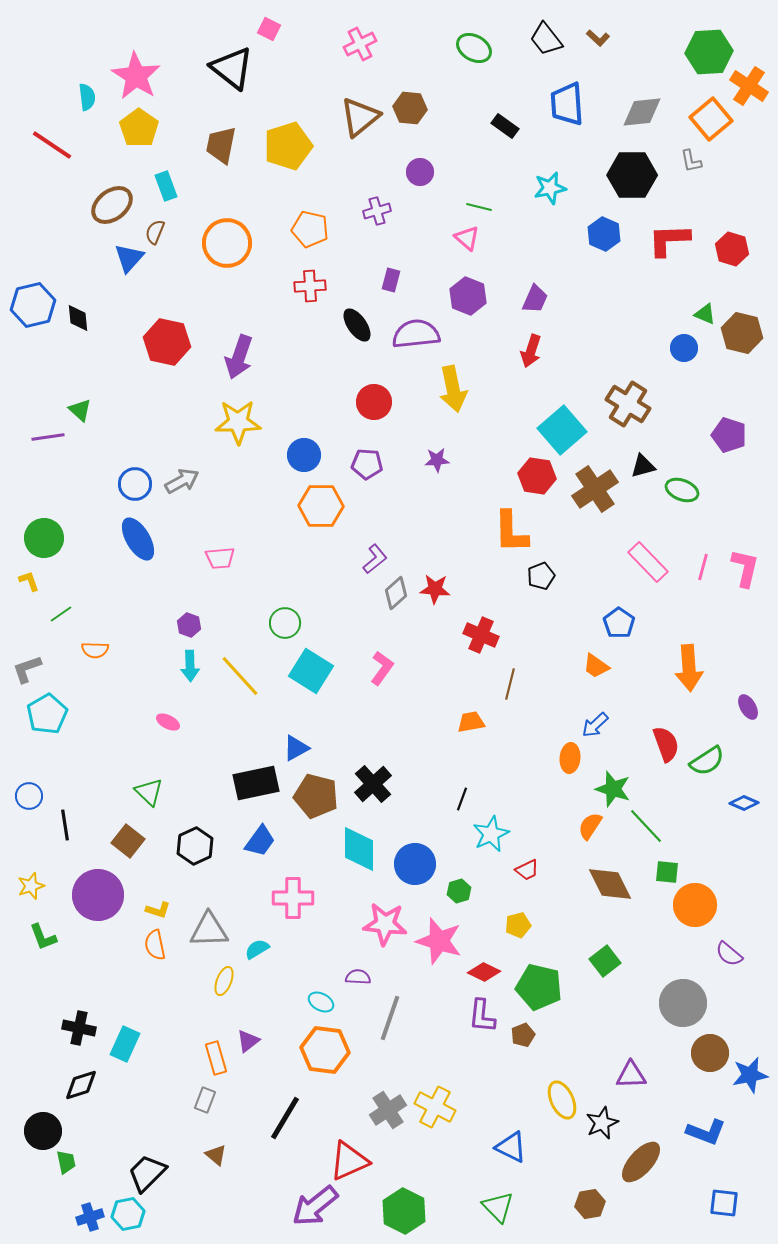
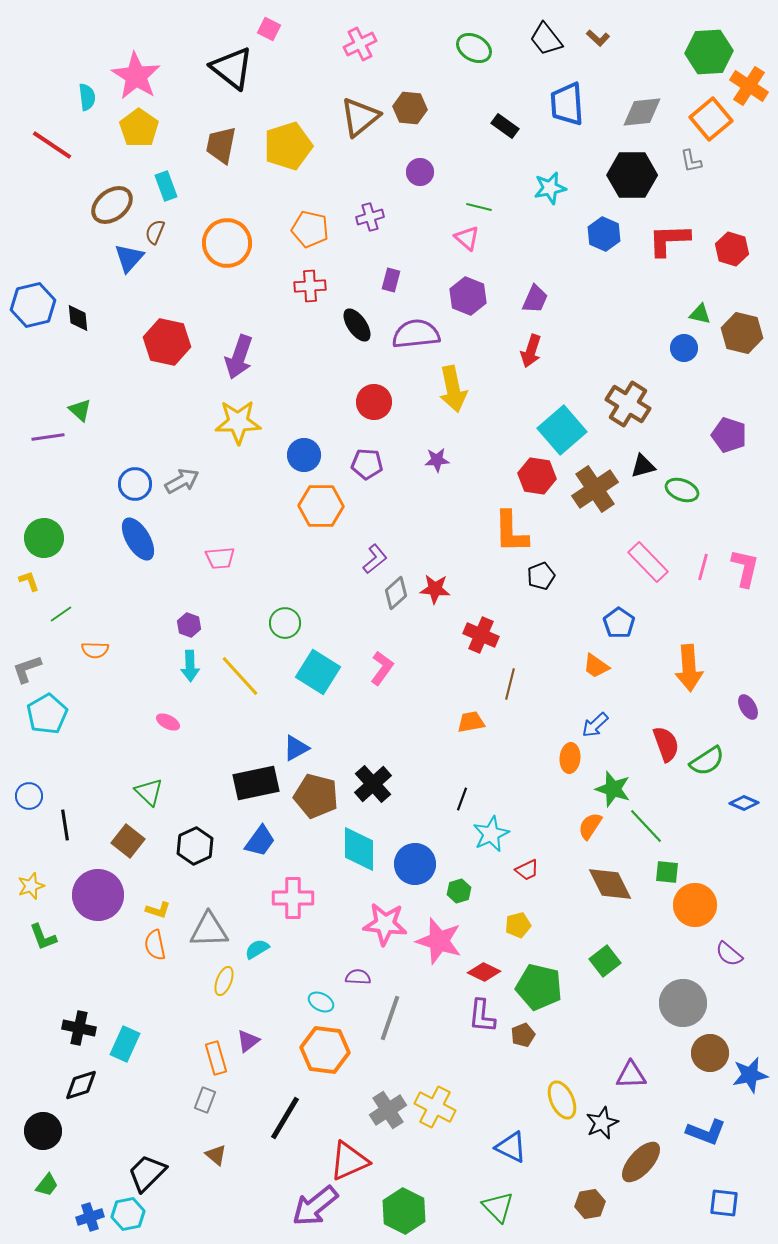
purple cross at (377, 211): moved 7 px left, 6 px down
green triangle at (705, 314): moved 5 px left; rotated 10 degrees counterclockwise
cyan square at (311, 671): moved 7 px right, 1 px down
green trapezoid at (66, 1162): moved 19 px left, 23 px down; rotated 50 degrees clockwise
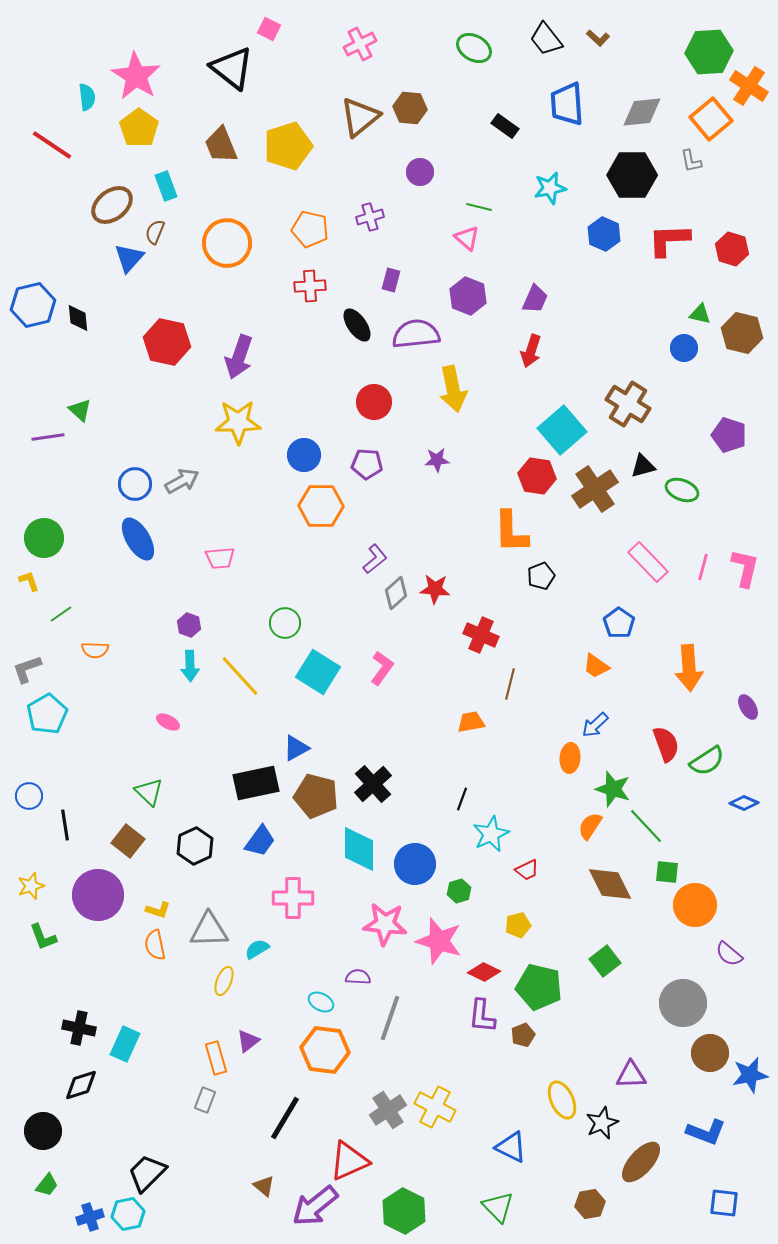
brown trapezoid at (221, 145): rotated 33 degrees counterclockwise
brown triangle at (216, 1155): moved 48 px right, 31 px down
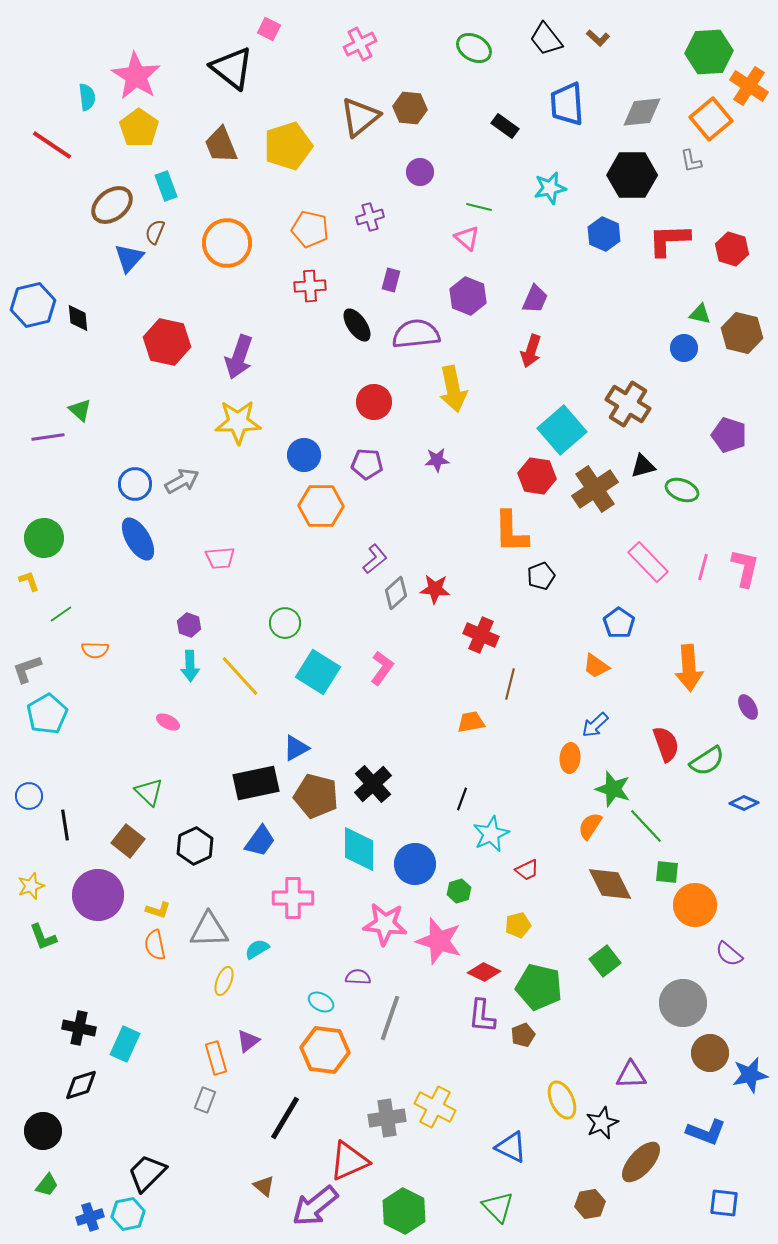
gray cross at (388, 1110): moved 1 px left, 8 px down; rotated 24 degrees clockwise
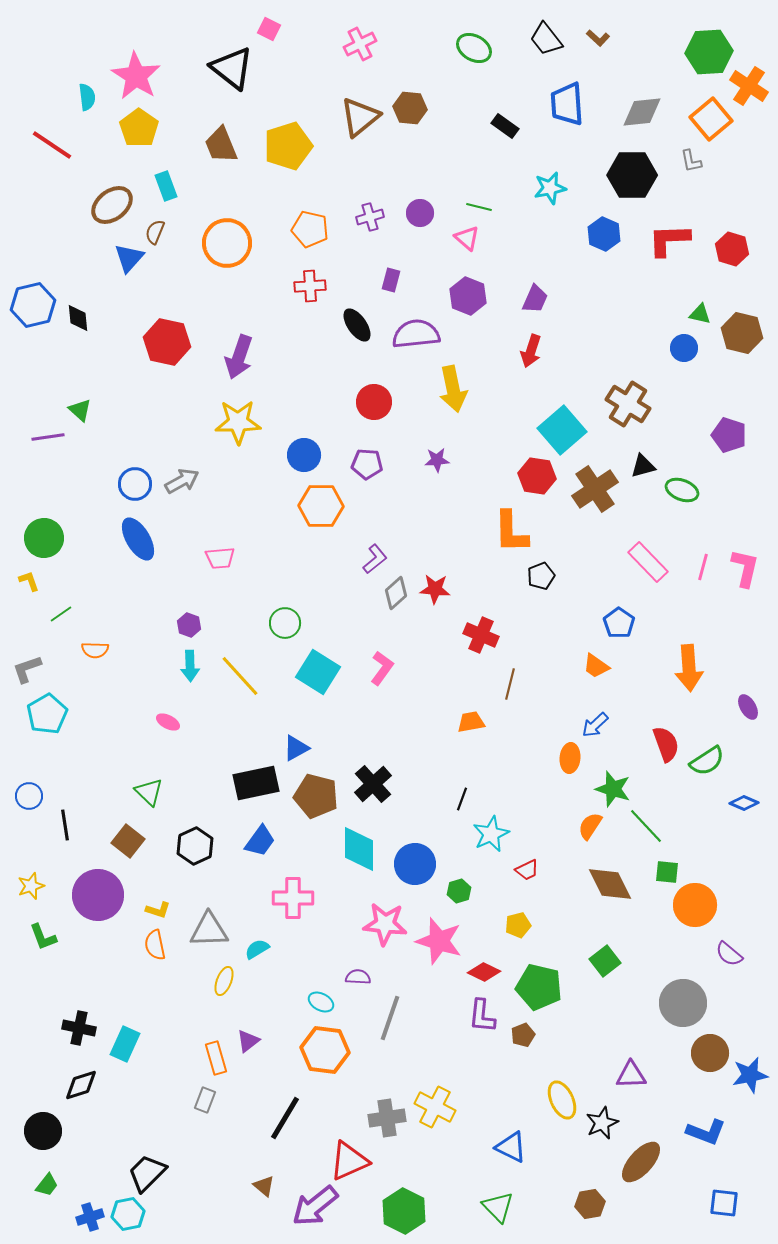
purple circle at (420, 172): moved 41 px down
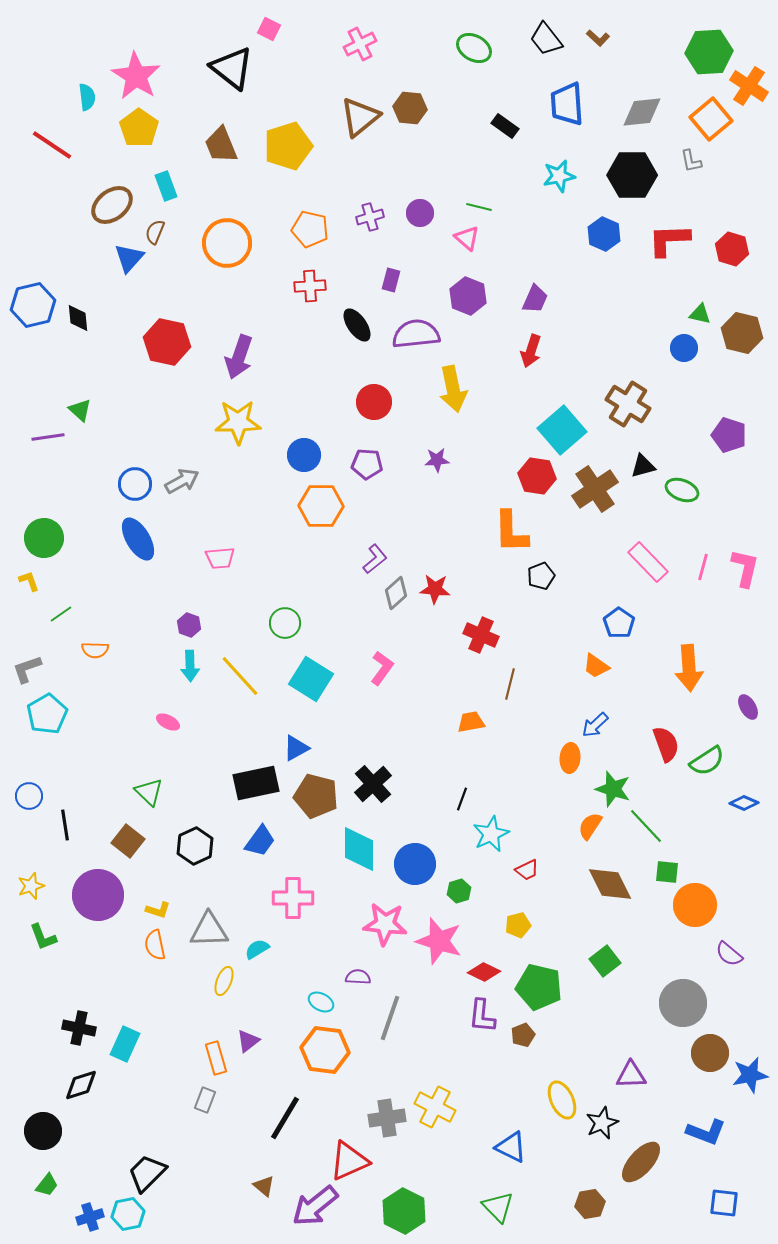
cyan star at (550, 188): moved 9 px right, 12 px up
cyan square at (318, 672): moved 7 px left, 7 px down
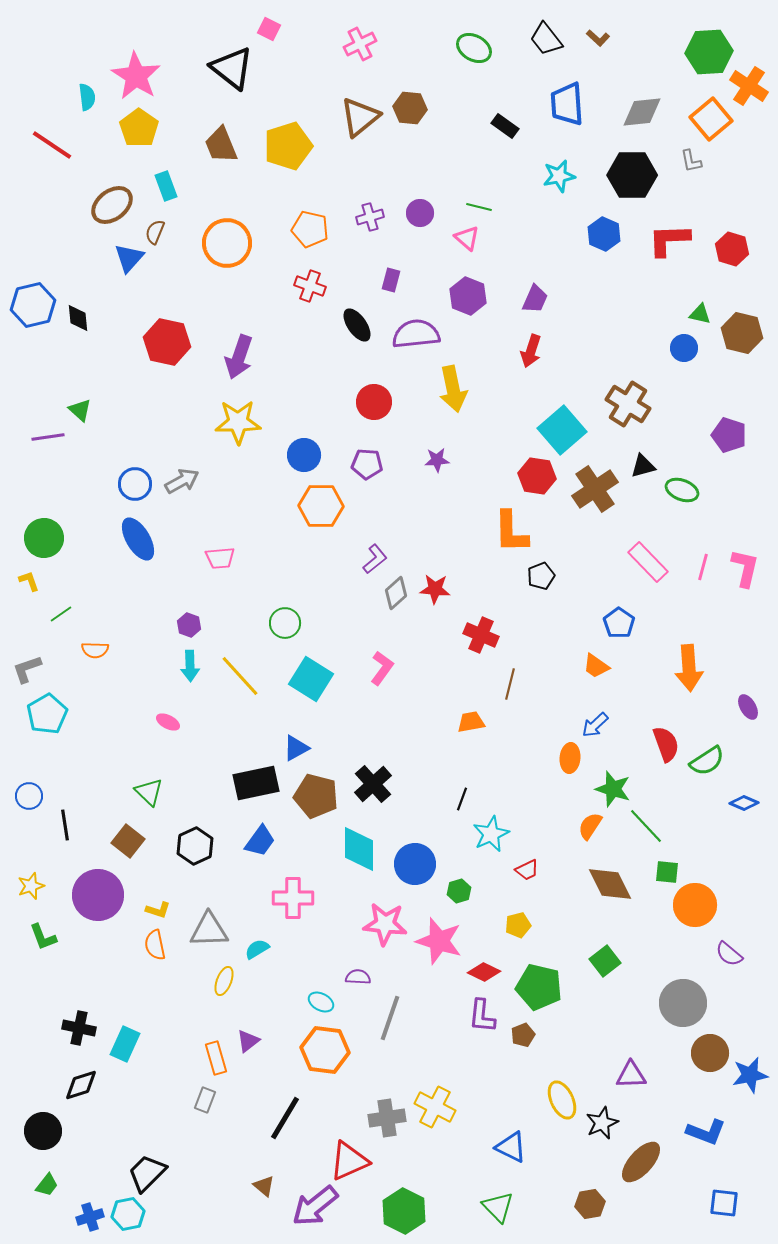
red cross at (310, 286): rotated 24 degrees clockwise
